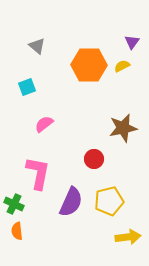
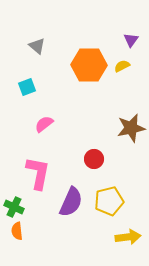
purple triangle: moved 1 px left, 2 px up
brown star: moved 8 px right
green cross: moved 3 px down
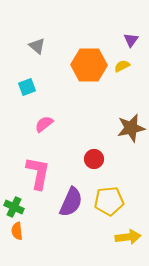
yellow pentagon: rotated 8 degrees clockwise
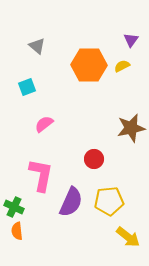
pink L-shape: moved 3 px right, 2 px down
yellow arrow: rotated 45 degrees clockwise
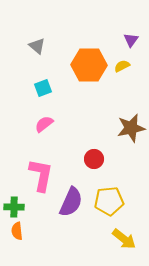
cyan square: moved 16 px right, 1 px down
green cross: rotated 24 degrees counterclockwise
yellow arrow: moved 4 px left, 2 px down
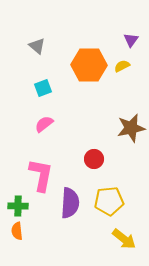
purple semicircle: moved 1 px left, 1 px down; rotated 20 degrees counterclockwise
green cross: moved 4 px right, 1 px up
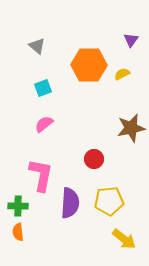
yellow semicircle: moved 8 px down
orange semicircle: moved 1 px right, 1 px down
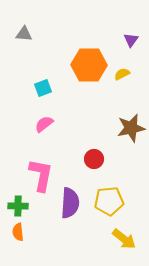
gray triangle: moved 13 px left, 12 px up; rotated 36 degrees counterclockwise
